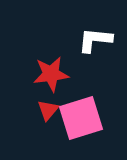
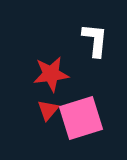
white L-shape: rotated 90 degrees clockwise
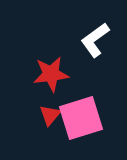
white L-shape: rotated 132 degrees counterclockwise
red triangle: moved 2 px right, 5 px down
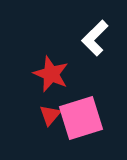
white L-shape: moved 2 px up; rotated 9 degrees counterclockwise
red star: rotated 30 degrees clockwise
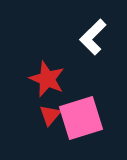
white L-shape: moved 2 px left, 1 px up
red star: moved 4 px left, 5 px down
